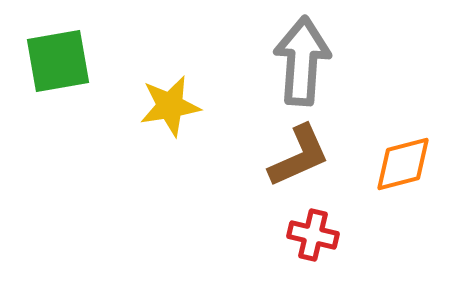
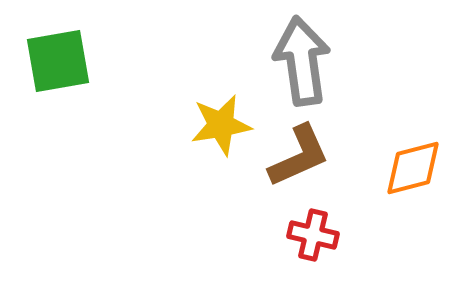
gray arrow: rotated 12 degrees counterclockwise
yellow star: moved 51 px right, 19 px down
orange diamond: moved 10 px right, 4 px down
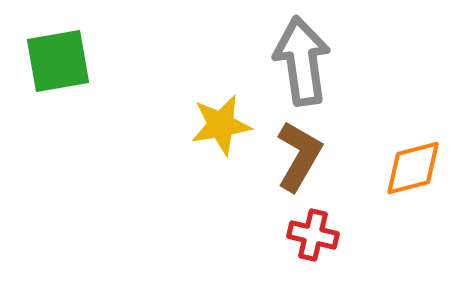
brown L-shape: rotated 36 degrees counterclockwise
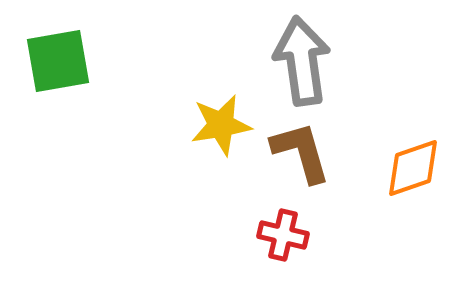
brown L-shape: moved 2 px right, 4 px up; rotated 46 degrees counterclockwise
orange diamond: rotated 4 degrees counterclockwise
red cross: moved 30 px left
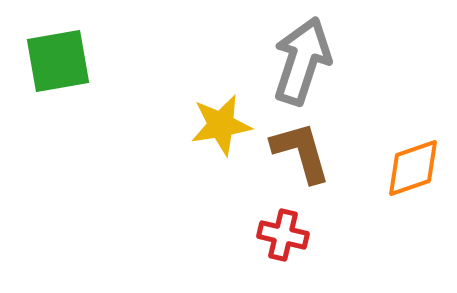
gray arrow: rotated 26 degrees clockwise
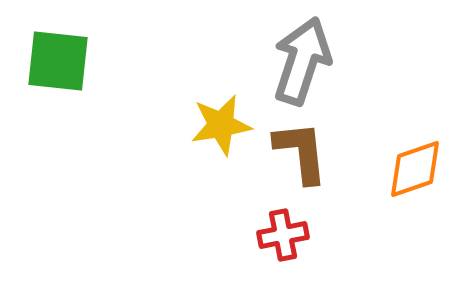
green square: rotated 16 degrees clockwise
brown L-shape: rotated 10 degrees clockwise
orange diamond: moved 2 px right, 1 px down
red cross: rotated 24 degrees counterclockwise
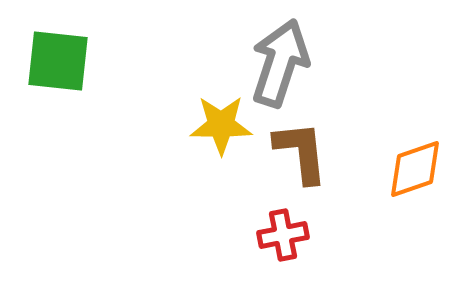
gray arrow: moved 22 px left, 2 px down
yellow star: rotated 10 degrees clockwise
